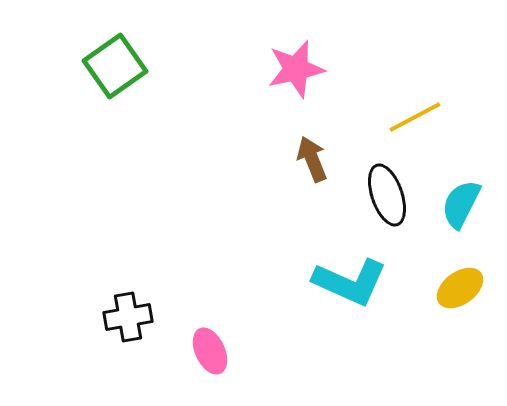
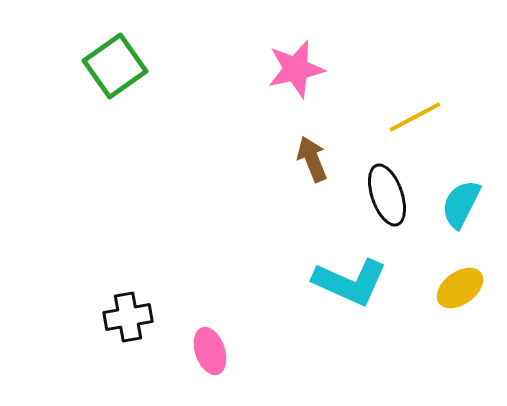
pink ellipse: rotated 6 degrees clockwise
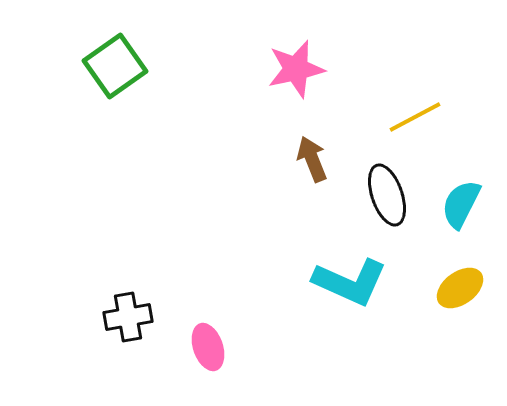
pink ellipse: moved 2 px left, 4 px up
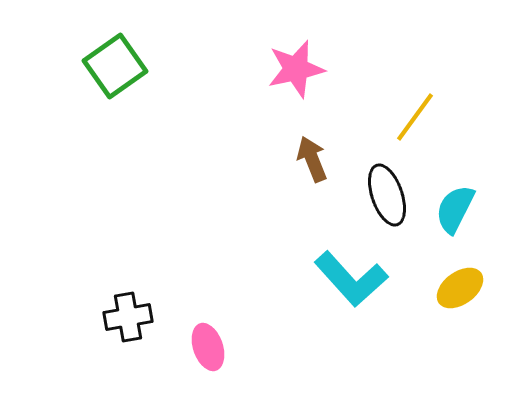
yellow line: rotated 26 degrees counterclockwise
cyan semicircle: moved 6 px left, 5 px down
cyan L-shape: moved 1 px right, 3 px up; rotated 24 degrees clockwise
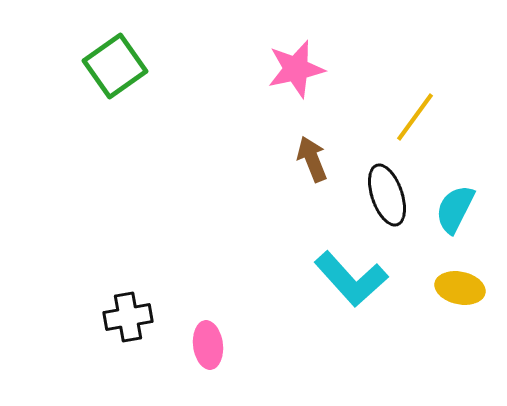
yellow ellipse: rotated 48 degrees clockwise
pink ellipse: moved 2 px up; rotated 12 degrees clockwise
